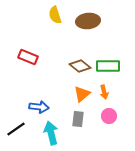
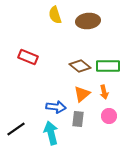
blue arrow: moved 17 px right
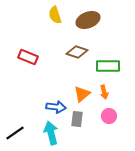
brown ellipse: moved 1 px up; rotated 15 degrees counterclockwise
brown diamond: moved 3 px left, 14 px up; rotated 20 degrees counterclockwise
gray rectangle: moved 1 px left
black line: moved 1 px left, 4 px down
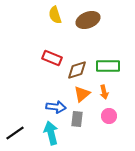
brown diamond: moved 18 px down; rotated 35 degrees counterclockwise
red rectangle: moved 24 px right, 1 px down
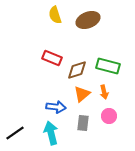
green rectangle: rotated 15 degrees clockwise
gray rectangle: moved 6 px right, 4 px down
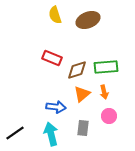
green rectangle: moved 2 px left, 1 px down; rotated 20 degrees counterclockwise
gray rectangle: moved 5 px down
cyan arrow: moved 1 px down
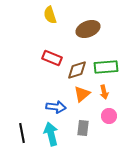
yellow semicircle: moved 5 px left
brown ellipse: moved 9 px down
black line: moved 7 px right; rotated 66 degrees counterclockwise
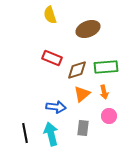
black line: moved 3 px right
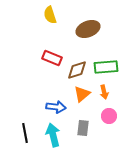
cyan arrow: moved 2 px right, 1 px down
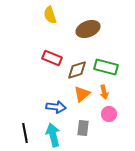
green rectangle: rotated 20 degrees clockwise
pink circle: moved 2 px up
